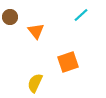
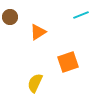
cyan line: rotated 21 degrees clockwise
orange triangle: moved 2 px right, 1 px down; rotated 36 degrees clockwise
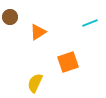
cyan line: moved 9 px right, 8 px down
